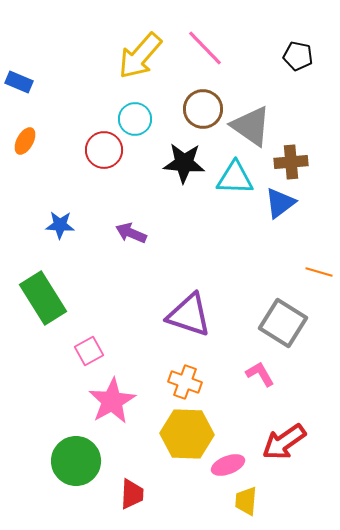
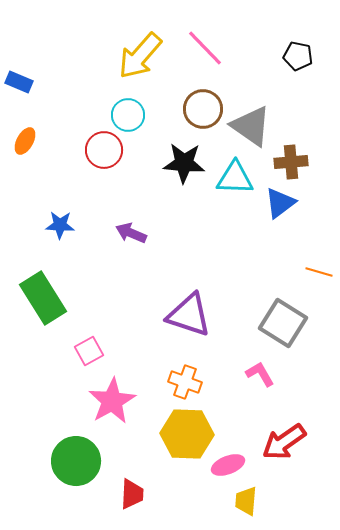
cyan circle: moved 7 px left, 4 px up
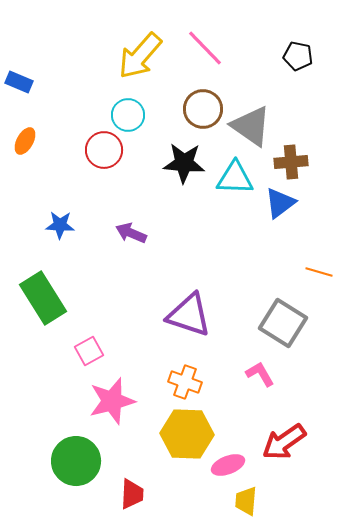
pink star: rotated 15 degrees clockwise
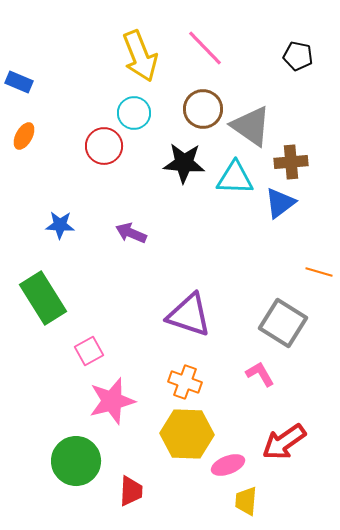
yellow arrow: rotated 63 degrees counterclockwise
cyan circle: moved 6 px right, 2 px up
orange ellipse: moved 1 px left, 5 px up
red circle: moved 4 px up
red trapezoid: moved 1 px left, 3 px up
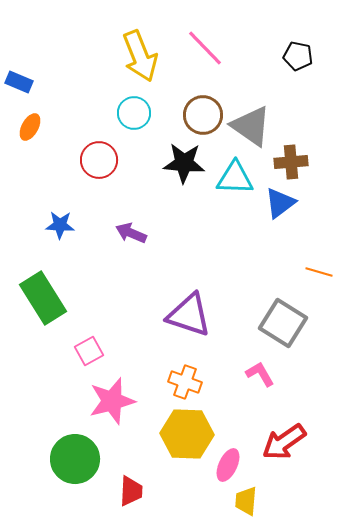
brown circle: moved 6 px down
orange ellipse: moved 6 px right, 9 px up
red circle: moved 5 px left, 14 px down
green circle: moved 1 px left, 2 px up
pink ellipse: rotated 44 degrees counterclockwise
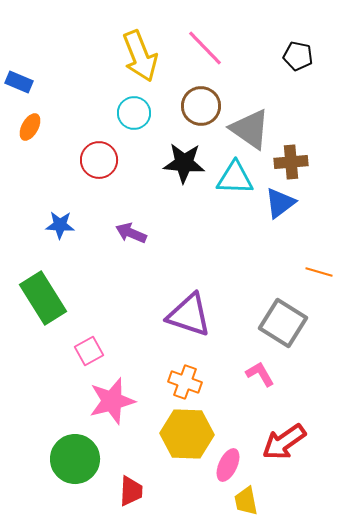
brown circle: moved 2 px left, 9 px up
gray triangle: moved 1 px left, 3 px down
yellow trapezoid: rotated 16 degrees counterclockwise
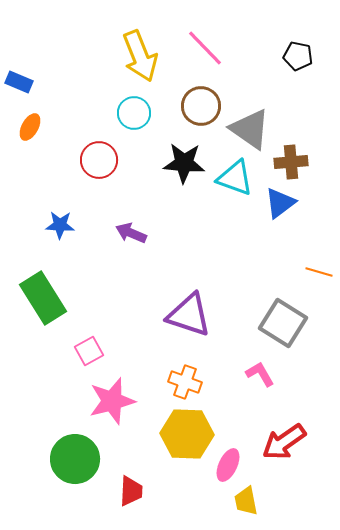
cyan triangle: rotated 18 degrees clockwise
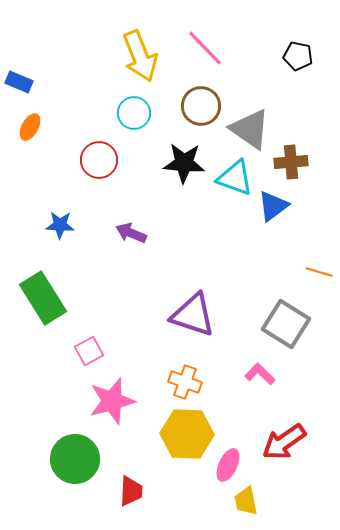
blue triangle: moved 7 px left, 3 px down
purple triangle: moved 4 px right
gray square: moved 3 px right, 1 px down
pink L-shape: rotated 16 degrees counterclockwise
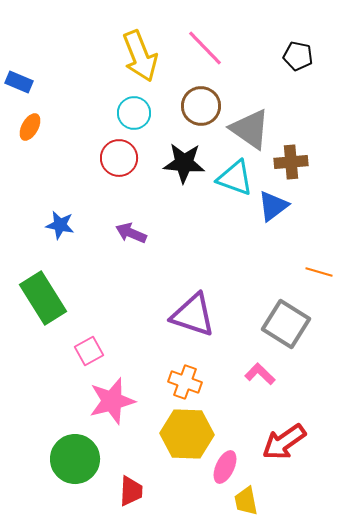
red circle: moved 20 px right, 2 px up
blue star: rotated 8 degrees clockwise
pink ellipse: moved 3 px left, 2 px down
